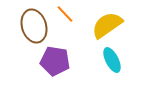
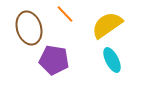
brown ellipse: moved 5 px left, 2 px down
purple pentagon: moved 1 px left, 1 px up
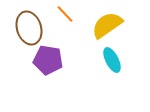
purple pentagon: moved 6 px left
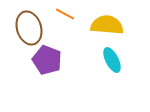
orange line: rotated 18 degrees counterclockwise
yellow semicircle: rotated 40 degrees clockwise
purple pentagon: moved 1 px left; rotated 12 degrees clockwise
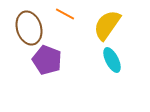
yellow semicircle: rotated 60 degrees counterclockwise
